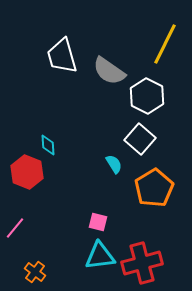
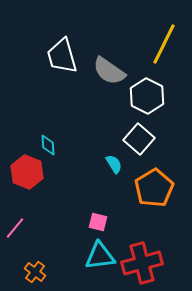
yellow line: moved 1 px left
white square: moved 1 px left
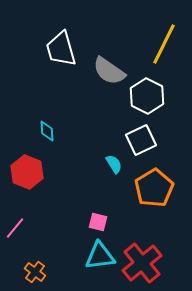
white trapezoid: moved 1 px left, 7 px up
white square: moved 2 px right, 1 px down; rotated 24 degrees clockwise
cyan diamond: moved 1 px left, 14 px up
red cross: rotated 24 degrees counterclockwise
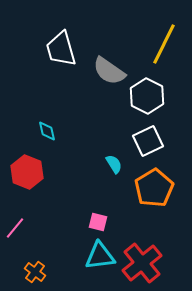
cyan diamond: rotated 10 degrees counterclockwise
white square: moved 7 px right, 1 px down
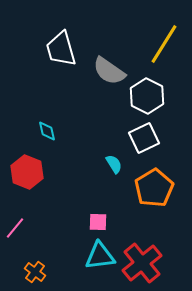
yellow line: rotated 6 degrees clockwise
white square: moved 4 px left, 3 px up
pink square: rotated 12 degrees counterclockwise
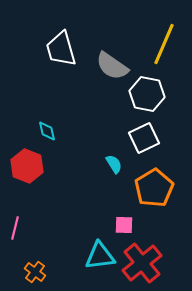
yellow line: rotated 9 degrees counterclockwise
gray semicircle: moved 3 px right, 5 px up
white hexagon: moved 2 px up; rotated 16 degrees counterclockwise
red hexagon: moved 6 px up
pink square: moved 26 px right, 3 px down
pink line: rotated 25 degrees counterclockwise
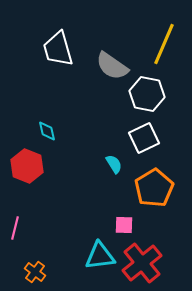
white trapezoid: moved 3 px left
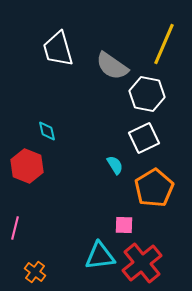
cyan semicircle: moved 1 px right, 1 px down
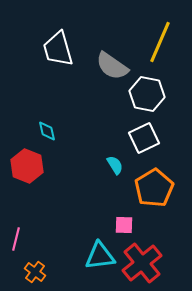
yellow line: moved 4 px left, 2 px up
pink line: moved 1 px right, 11 px down
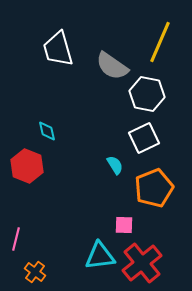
orange pentagon: rotated 9 degrees clockwise
